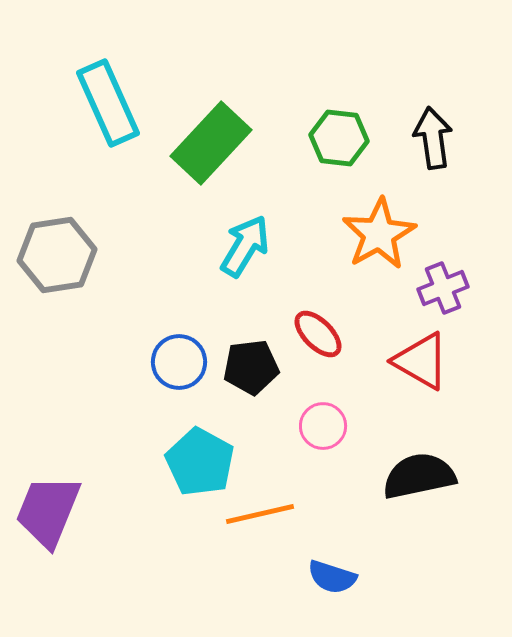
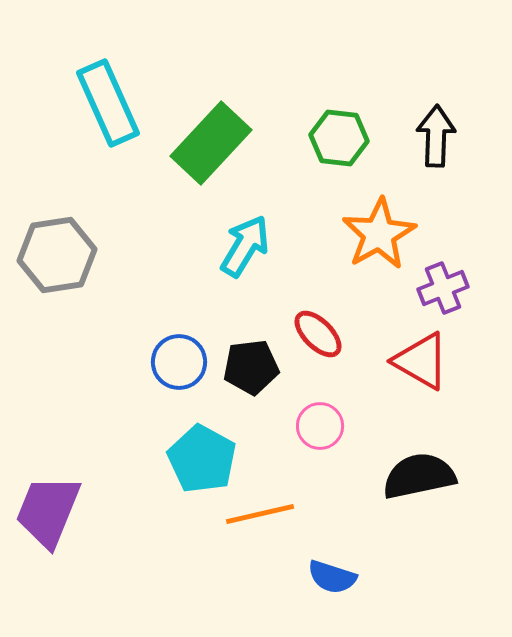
black arrow: moved 3 px right, 2 px up; rotated 10 degrees clockwise
pink circle: moved 3 px left
cyan pentagon: moved 2 px right, 3 px up
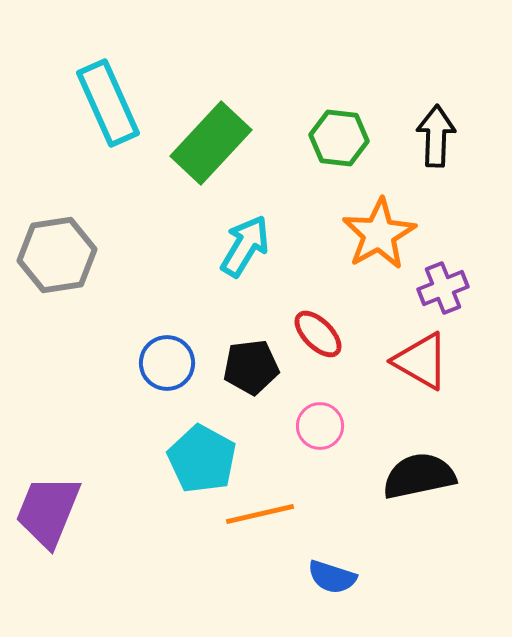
blue circle: moved 12 px left, 1 px down
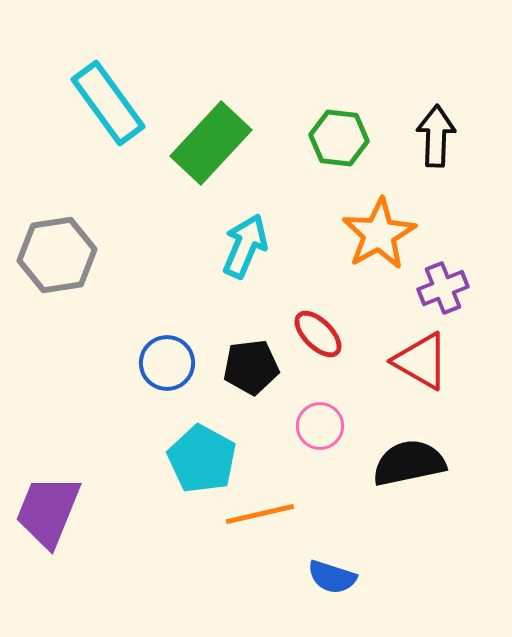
cyan rectangle: rotated 12 degrees counterclockwise
cyan arrow: rotated 8 degrees counterclockwise
black semicircle: moved 10 px left, 13 px up
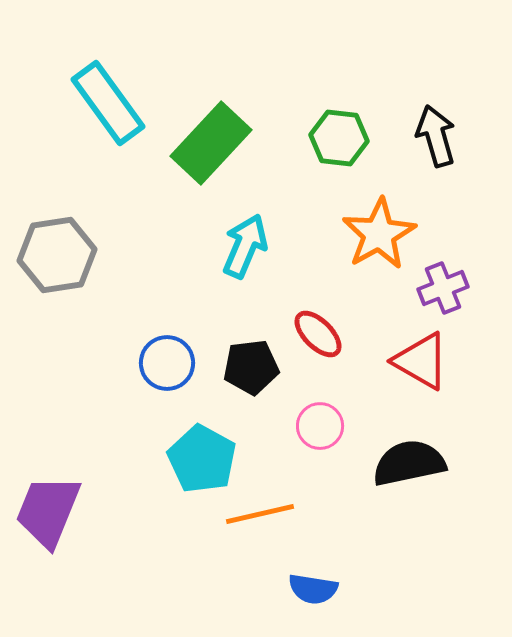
black arrow: rotated 18 degrees counterclockwise
blue semicircle: moved 19 px left, 12 px down; rotated 9 degrees counterclockwise
